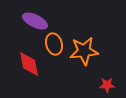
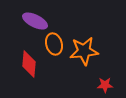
red diamond: rotated 16 degrees clockwise
red star: moved 2 px left
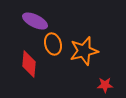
orange ellipse: moved 1 px left
orange star: rotated 8 degrees counterclockwise
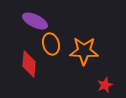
orange ellipse: moved 2 px left
orange star: rotated 16 degrees clockwise
red star: rotated 21 degrees counterclockwise
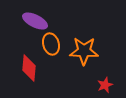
red diamond: moved 4 px down
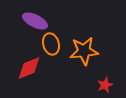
orange star: rotated 8 degrees counterclockwise
red diamond: rotated 64 degrees clockwise
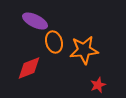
orange ellipse: moved 3 px right, 2 px up
orange star: moved 1 px up
red star: moved 7 px left
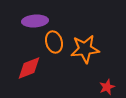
purple ellipse: rotated 30 degrees counterclockwise
orange star: moved 1 px right, 1 px up
red star: moved 9 px right, 2 px down
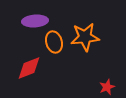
orange star: moved 12 px up
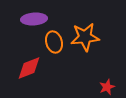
purple ellipse: moved 1 px left, 2 px up
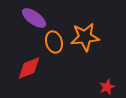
purple ellipse: moved 1 px up; rotated 40 degrees clockwise
